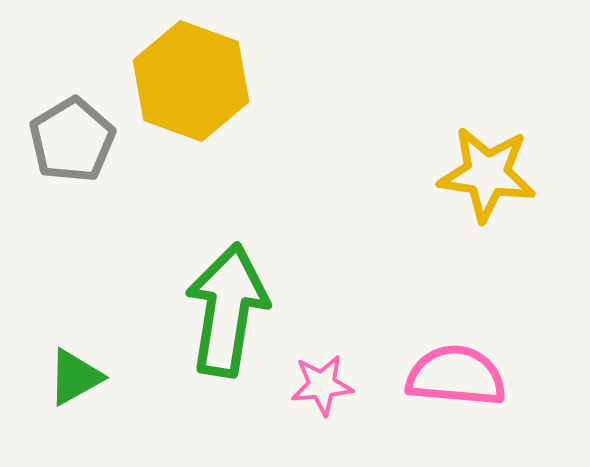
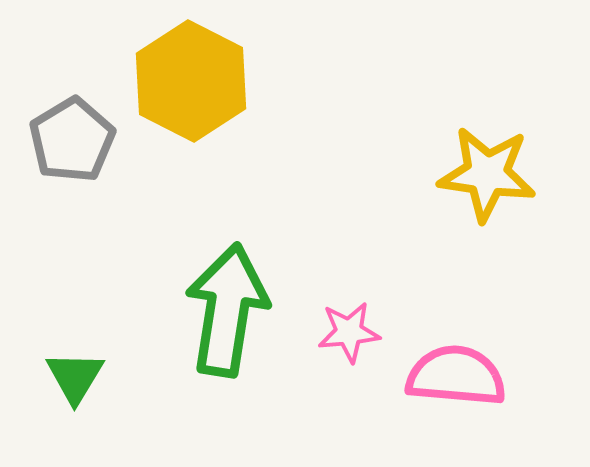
yellow hexagon: rotated 7 degrees clockwise
green triangle: rotated 30 degrees counterclockwise
pink star: moved 27 px right, 53 px up
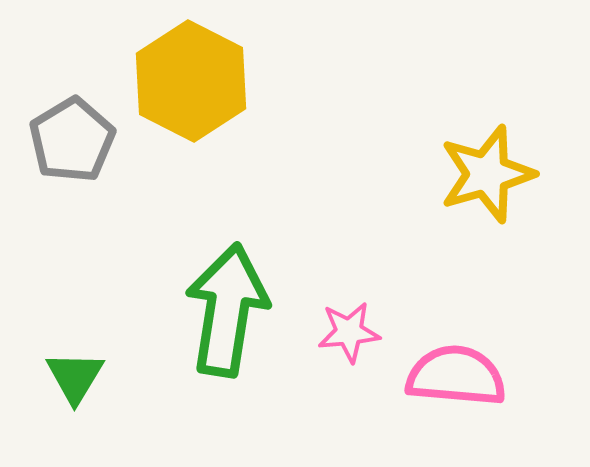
yellow star: rotated 24 degrees counterclockwise
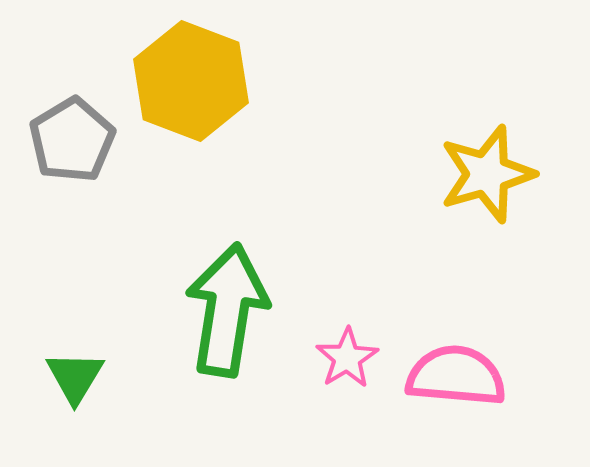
yellow hexagon: rotated 6 degrees counterclockwise
pink star: moved 2 px left, 26 px down; rotated 26 degrees counterclockwise
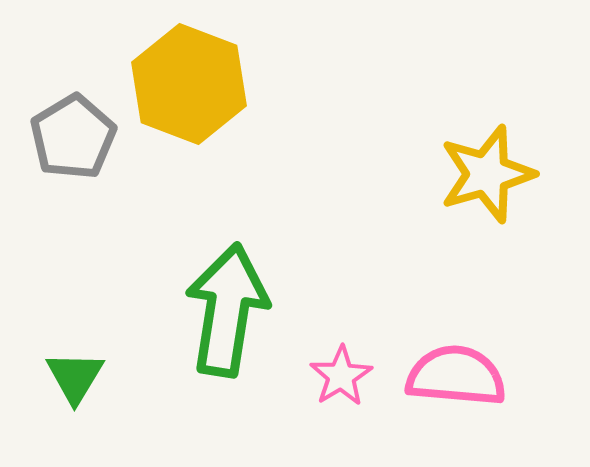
yellow hexagon: moved 2 px left, 3 px down
gray pentagon: moved 1 px right, 3 px up
pink star: moved 6 px left, 18 px down
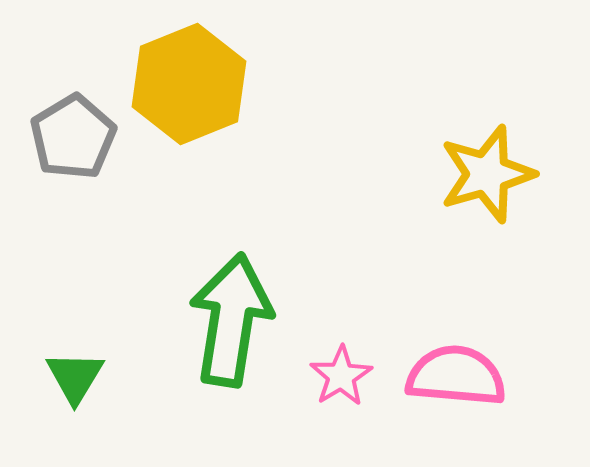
yellow hexagon: rotated 17 degrees clockwise
green arrow: moved 4 px right, 10 px down
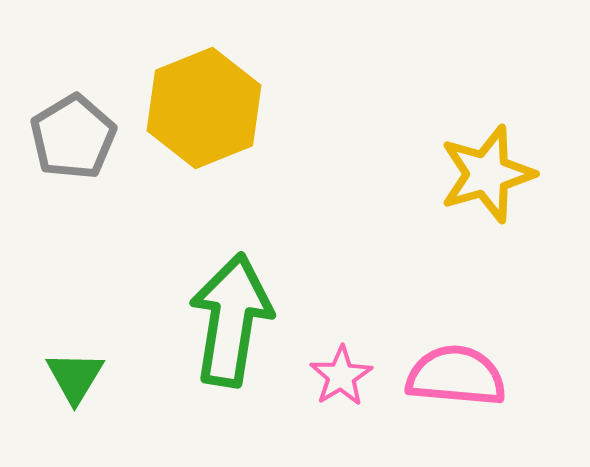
yellow hexagon: moved 15 px right, 24 px down
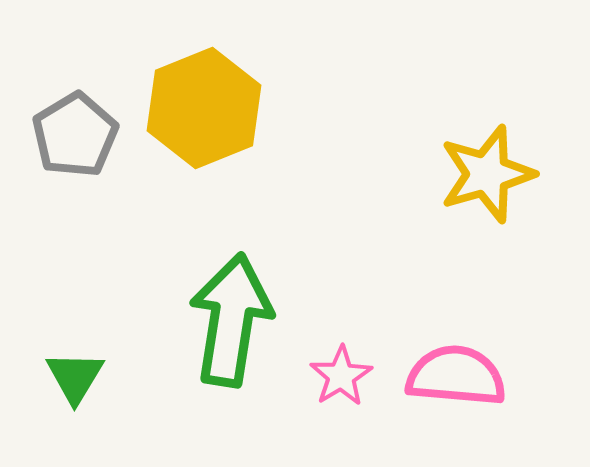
gray pentagon: moved 2 px right, 2 px up
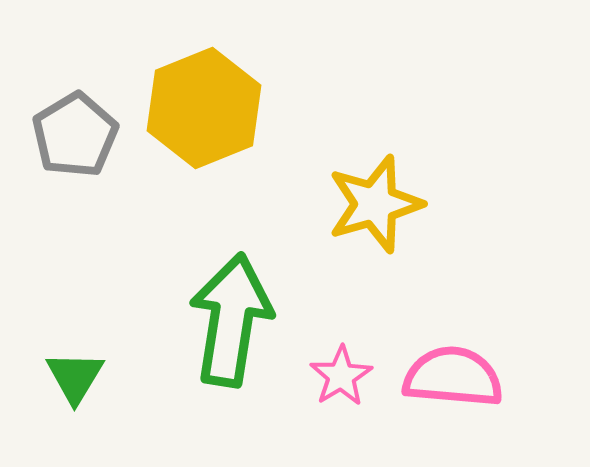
yellow star: moved 112 px left, 30 px down
pink semicircle: moved 3 px left, 1 px down
